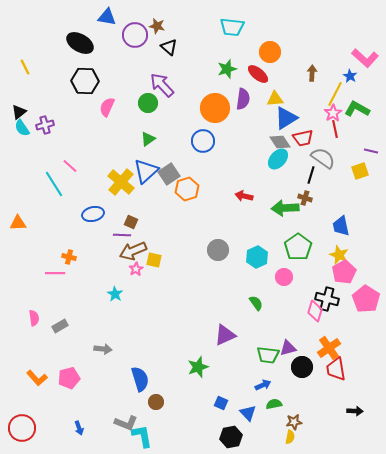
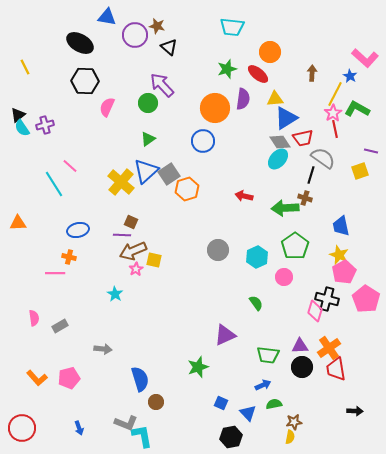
black triangle at (19, 112): moved 1 px left, 3 px down
blue ellipse at (93, 214): moved 15 px left, 16 px down
green pentagon at (298, 247): moved 3 px left, 1 px up
purple triangle at (288, 348): moved 12 px right, 2 px up; rotated 12 degrees clockwise
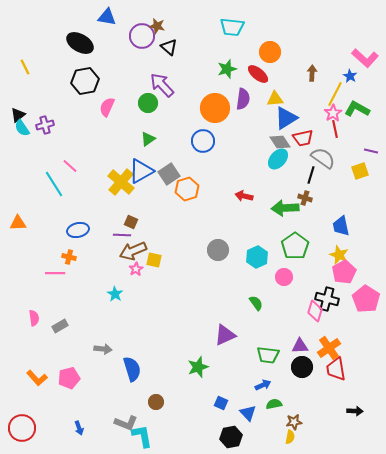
purple circle at (135, 35): moved 7 px right, 1 px down
black hexagon at (85, 81): rotated 12 degrees counterclockwise
blue triangle at (146, 171): moved 5 px left; rotated 12 degrees clockwise
blue semicircle at (140, 379): moved 8 px left, 10 px up
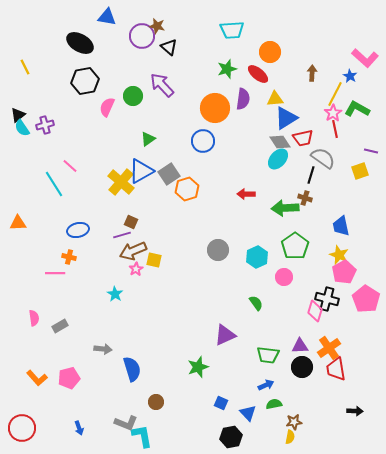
cyan trapezoid at (232, 27): moved 3 px down; rotated 10 degrees counterclockwise
green circle at (148, 103): moved 15 px left, 7 px up
red arrow at (244, 196): moved 2 px right, 2 px up; rotated 12 degrees counterclockwise
purple line at (122, 235): rotated 18 degrees counterclockwise
blue arrow at (263, 385): moved 3 px right
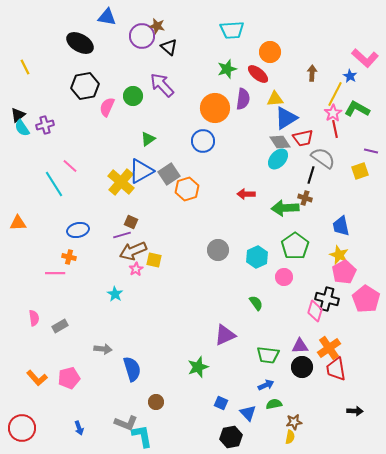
black hexagon at (85, 81): moved 5 px down
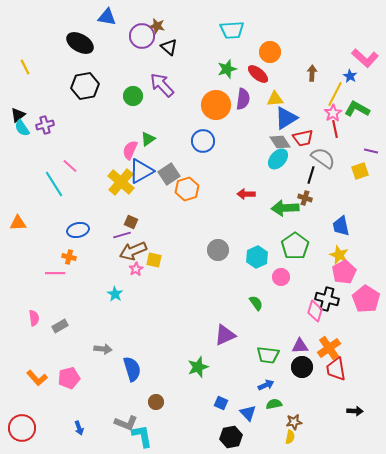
pink semicircle at (107, 107): moved 23 px right, 43 px down
orange circle at (215, 108): moved 1 px right, 3 px up
pink circle at (284, 277): moved 3 px left
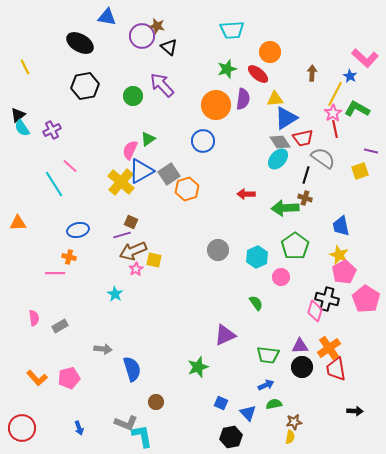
purple cross at (45, 125): moved 7 px right, 5 px down; rotated 12 degrees counterclockwise
black line at (311, 175): moved 5 px left
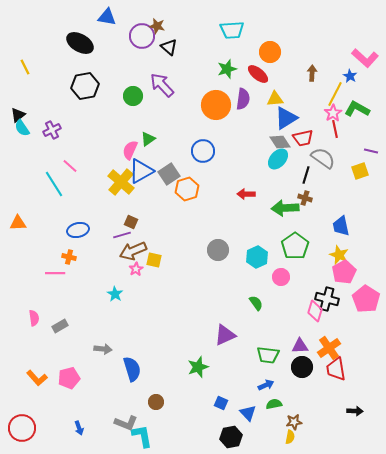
blue circle at (203, 141): moved 10 px down
